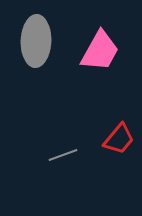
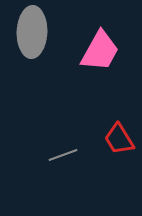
gray ellipse: moved 4 px left, 9 px up
red trapezoid: rotated 108 degrees clockwise
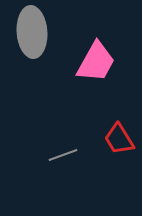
gray ellipse: rotated 6 degrees counterclockwise
pink trapezoid: moved 4 px left, 11 px down
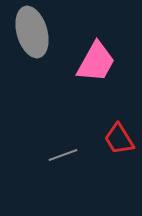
gray ellipse: rotated 12 degrees counterclockwise
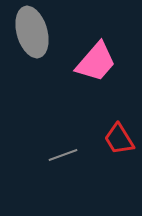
pink trapezoid: rotated 12 degrees clockwise
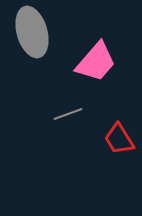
gray line: moved 5 px right, 41 px up
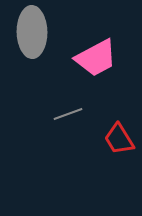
gray ellipse: rotated 15 degrees clockwise
pink trapezoid: moved 4 px up; rotated 21 degrees clockwise
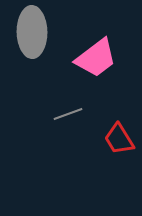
pink trapezoid: rotated 9 degrees counterclockwise
